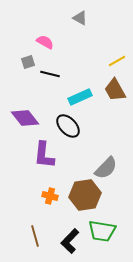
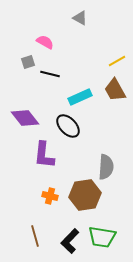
gray semicircle: moved 1 px up; rotated 40 degrees counterclockwise
green trapezoid: moved 6 px down
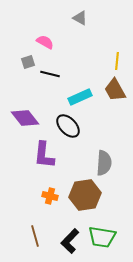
yellow line: rotated 54 degrees counterclockwise
gray semicircle: moved 2 px left, 4 px up
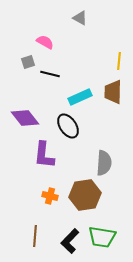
yellow line: moved 2 px right
brown trapezoid: moved 2 px left, 2 px down; rotated 30 degrees clockwise
black ellipse: rotated 10 degrees clockwise
brown line: rotated 20 degrees clockwise
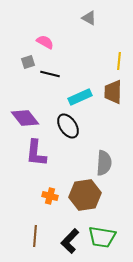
gray triangle: moved 9 px right
purple L-shape: moved 8 px left, 2 px up
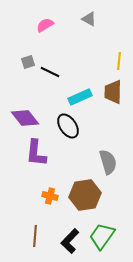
gray triangle: moved 1 px down
pink semicircle: moved 17 px up; rotated 60 degrees counterclockwise
black line: moved 2 px up; rotated 12 degrees clockwise
gray semicircle: moved 4 px right, 1 px up; rotated 20 degrees counterclockwise
green trapezoid: moved 1 px up; rotated 116 degrees clockwise
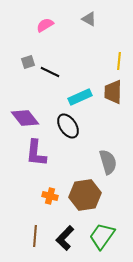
black L-shape: moved 5 px left, 3 px up
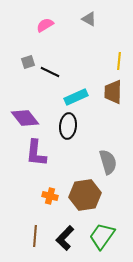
cyan rectangle: moved 4 px left
black ellipse: rotated 40 degrees clockwise
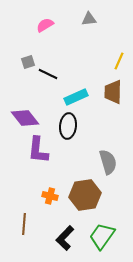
gray triangle: rotated 35 degrees counterclockwise
yellow line: rotated 18 degrees clockwise
black line: moved 2 px left, 2 px down
purple L-shape: moved 2 px right, 3 px up
brown line: moved 11 px left, 12 px up
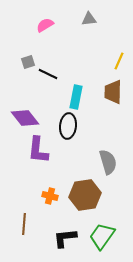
cyan rectangle: rotated 55 degrees counterclockwise
black L-shape: rotated 40 degrees clockwise
